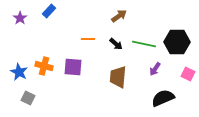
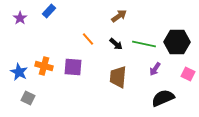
orange line: rotated 48 degrees clockwise
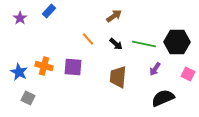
brown arrow: moved 5 px left
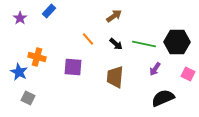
orange cross: moved 7 px left, 9 px up
brown trapezoid: moved 3 px left
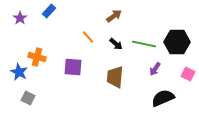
orange line: moved 2 px up
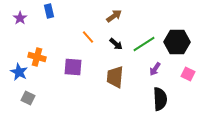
blue rectangle: rotated 56 degrees counterclockwise
green line: rotated 45 degrees counterclockwise
black semicircle: moved 3 px left, 1 px down; rotated 110 degrees clockwise
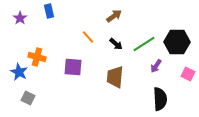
purple arrow: moved 1 px right, 3 px up
